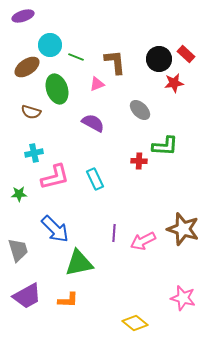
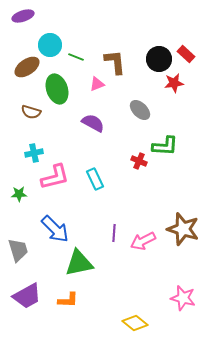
red cross: rotated 21 degrees clockwise
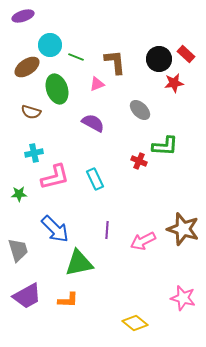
purple line: moved 7 px left, 3 px up
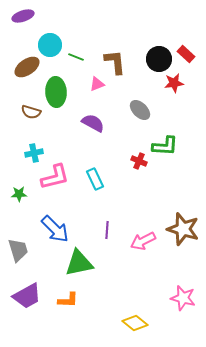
green ellipse: moved 1 px left, 3 px down; rotated 16 degrees clockwise
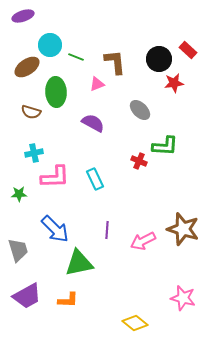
red rectangle: moved 2 px right, 4 px up
pink L-shape: rotated 12 degrees clockwise
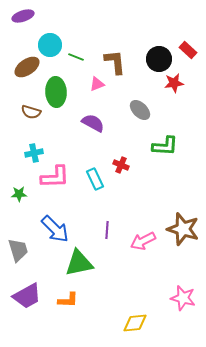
red cross: moved 18 px left, 4 px down
yellow diamond: rotated 45 degrees counterclockwise
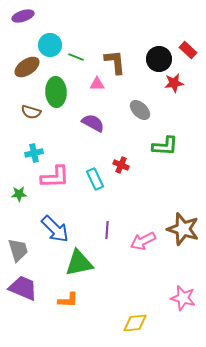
pink triangle: rotated 21 degrees clockwise
purple trapezoid: moved 4 px left, 8 px up; rotated 128 degrees counterclockwise
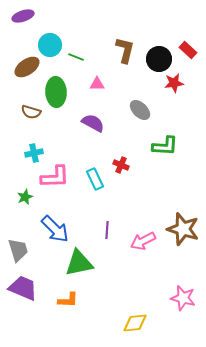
brown L-shape: moved 10 px right, 12 px up; rotated 20 degrees clockwise
green star: moved 6 px right, 3 px down; rotated 21 degrees counterclockwise
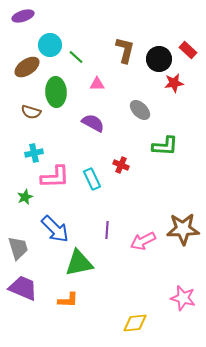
green line: rotated 21 degrees clockwise
cyan rectangle: moved 3 px left
brown star: rotated 20 degrees counterclockwise
gray trapezoid: moved 2 px up
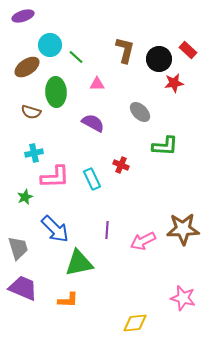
gray ellipse: moved 2 px down
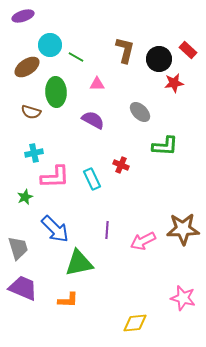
green line: rotated 14 degrees counterclockwise
purple semicircle: moved 3 px up
